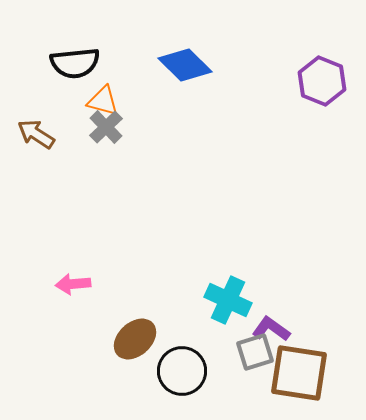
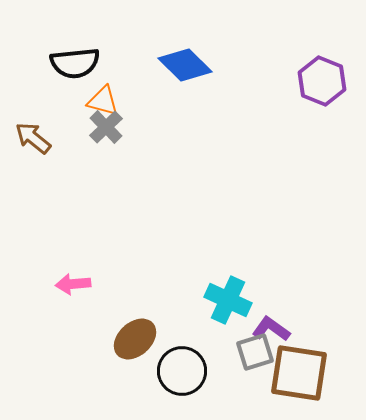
brown arrow: moved 3 px left, 4 px down; rotated 6 degrees clockwise
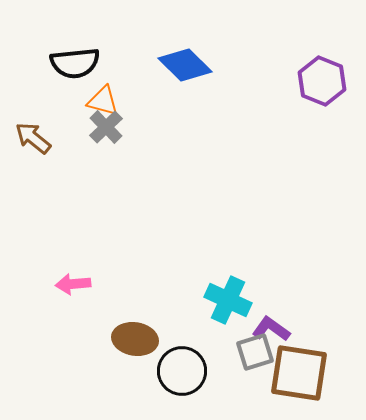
brown ellipse: rotated 51 degrees clockwise
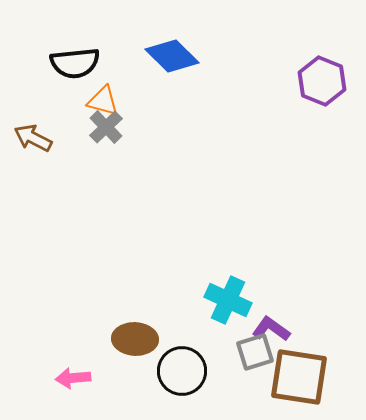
blue diamond: moved 13 px left, 9 px up
brown arrow: rotated 12 degrees counterclockwise
pink arrow: moved 94 px down
brown ellipse: rotated 6 degrees counterclockwise
brown square: moved 4 px down
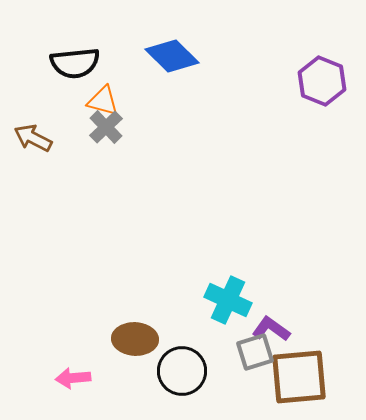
brown square: rotated 14 degrees counterclockwise
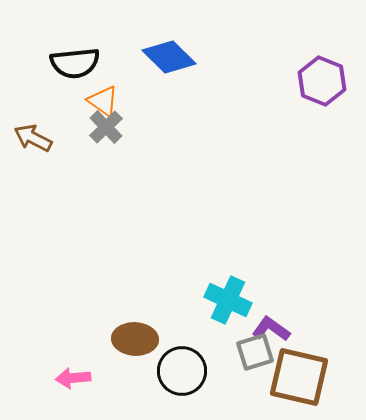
blue diamond: moved 3 px left, 1 px down
orange triangle: rotated 20 degrees clockwise
brown square: rotated 18 degrees clockwise
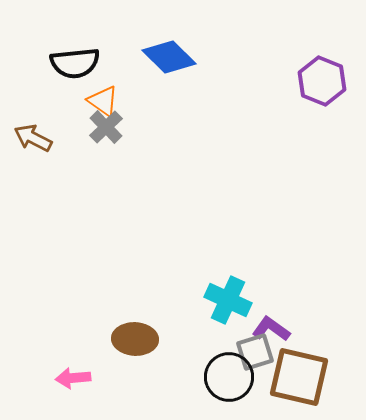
black circle: moved 47 px right, 6 px down
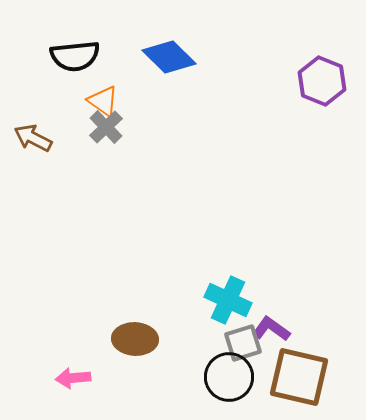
black semicircle: moved 7 px up
gray square: moved 12 px left, 9 px up
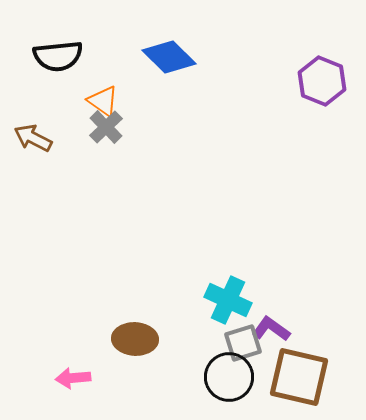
black semicircle: moved 17 px left
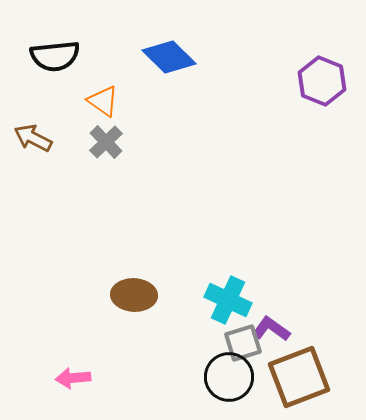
black semicircle: moved 3 px left
gray cross: moved 15 px down
brown ellipse: moved 1 px left, 44 px up
brown square: rotated 34 degrees counterclockwise
